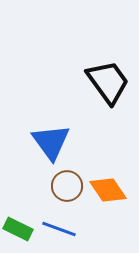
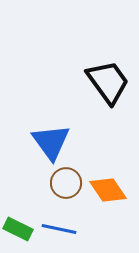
brown circle: moved 1 px left, 3 px up
blue line: rotated 8 degrees counterclockwise
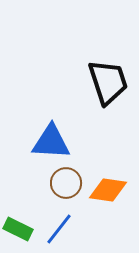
black trapezoid: rotated 18 degrees clockwise
blue triangle: rotated 51 degrees counterclockwise
orange diamond: rotated 48 degrees counterclockwise
blue line: rotated 64 degrees counterclockwise
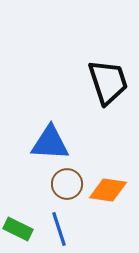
blue triangle: moved 1 px left, 1 px down
brown circle: moved 1 px right, 1 px down
blue line: rotated 56 degrees counterclockwise
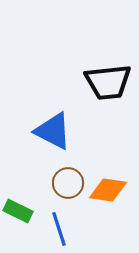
black trapezoid: rotated 102 degrees clockwise
blue triangle: moved 3 px right, 12 px up; rotated 24 degrees clockwise
brown circle: moved 1 px right, 1 px up
green rectangle: moved 18 px up
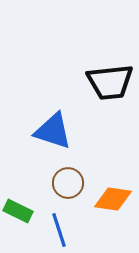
black trapezoid: moved 2 px right
blue triangle: rotated 9 degrees counterclockwise
orange diamond: moved 5 px right, 9 px down
blue line: moved 1 px down
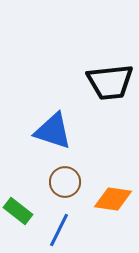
brown circle: moved 3 px left, 1 px up
green rectangle: rotated 12 degrees clockwise
blue line: rotated 44 degrees clockwise
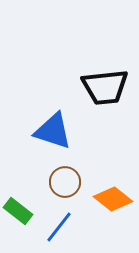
black trapezoid: moved 5 px left, 5 px down
orange diamond: rotated 30 degrees clockwise
blue line: moved 3 px up; rotated 12 degrees clockwise
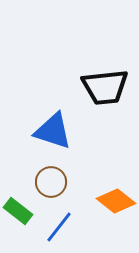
brown circle: moved 14 px left
orange diamond: moved 3 px right, 2 px down
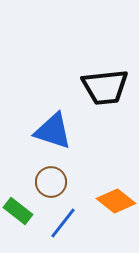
blue line: moved 4 px right, 4 px up
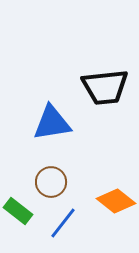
blue triangle: moved 1 px left, 8 px up; rotated 27 degrees counterclockwise
